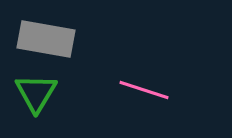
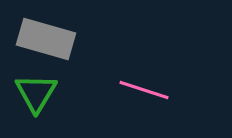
gray rectangle: rotated 6 degrees clockwise
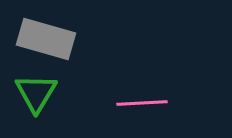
pink line: moved 2 px left, 13 px down; rotated 21 degrees counterclockwise
